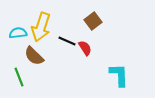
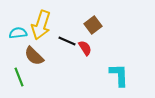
brown square: moved 4 px down
yellow arrow: moved 2 px up
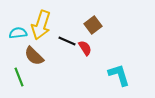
cyan L-shape: rotated 15 degrees counterclockwise
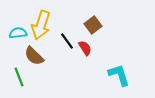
black line: rotated 30 degrees clockwise
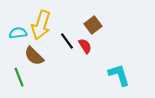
red semicircle: moved 2 px up
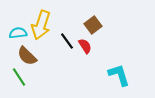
brown semicircle: moved 7 px left
green line: rotated 12 degrees counterclockwise
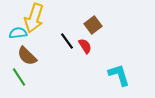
yellow arrow: moved 7 px left, 7 px up
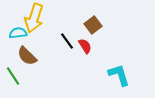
green line: moved 6 px left, 1 px up
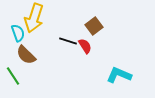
brown square: moved 1 px right, 1 px down
cyan semicircle: rotated 78 degrees clockwise
black line: moved 1 px right; rotated 36 degrees counterclockwise
brown semicircle: moved 1 px left, 1 px up
cyan L-shape: rotated 50 degrees counterclockwise
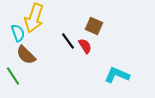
brown square: rotated 30 degrees counterclockwise
black line: rotated 36 degrees clockwise
cyan L-shape: moved 2 px left
